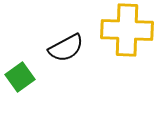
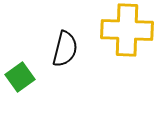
black semicircle: moved 1 px left, 1 px down; rotated 48 degrees counterclockwise
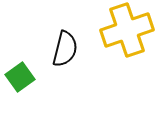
yellow cross: rotated 21 degrees counterclockwise
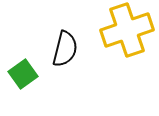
green square: moved 3 px right, 3 px up
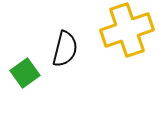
green square: moved 2 px right, 1 px up
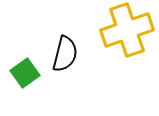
black semicircle: moved 5 px down
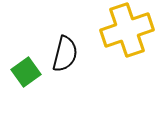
green square: moved 1 px right, 1 px up
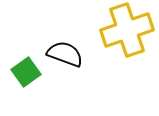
black semicircle: rotated 84 degrees counterclockwise
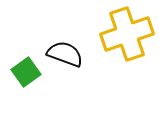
yellow cross: moved 4 px down
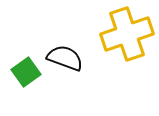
black semicircle: moved 4 px down
